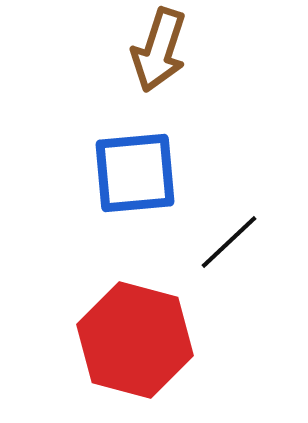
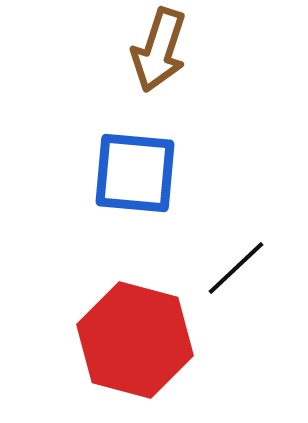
blue square: rotated 10 degrees clockwise
black line: moved 7 px right, 26 px down
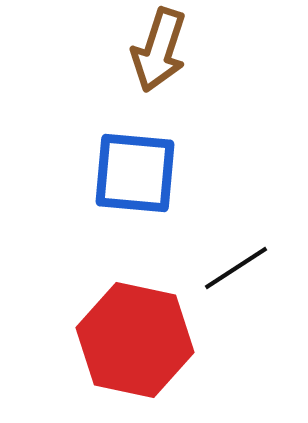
black line: rotated 10 degrees clockwise
red hexagon: rotated 3 degrees counterclockwise
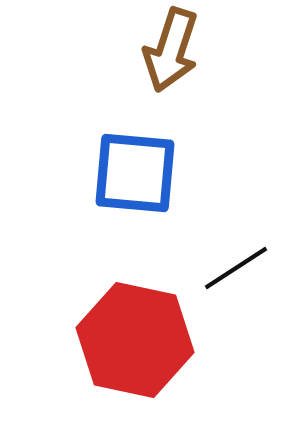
brown arrow: moved 12 px right
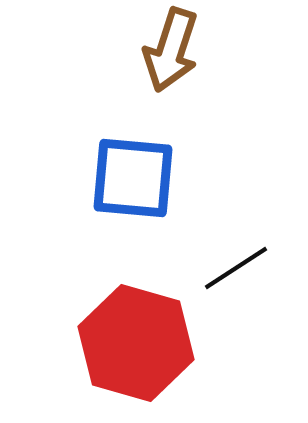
blue square: moved 2 px left, 5 px down
red hexagon: moved 1 px right, 3 px down; rotated 4 degrees clockwise
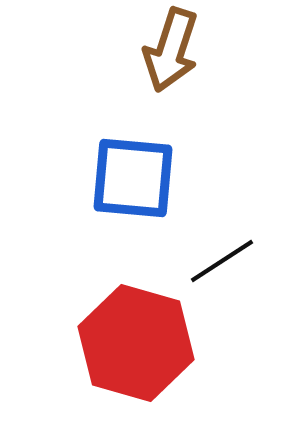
black line: moved 14 px left, 7 px up
